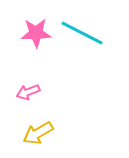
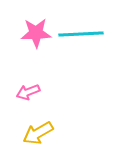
cyan line: moved 1 px left, 1 px down; rotated 30 degrees counterclockwise
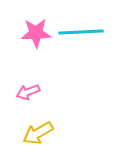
cyan line: moved 2 px up
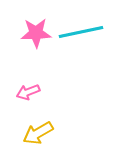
cyan line: rotated 9 degrees counterclockwise
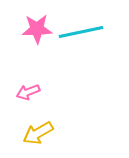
pink star: moved 1 px right, 4 px up
